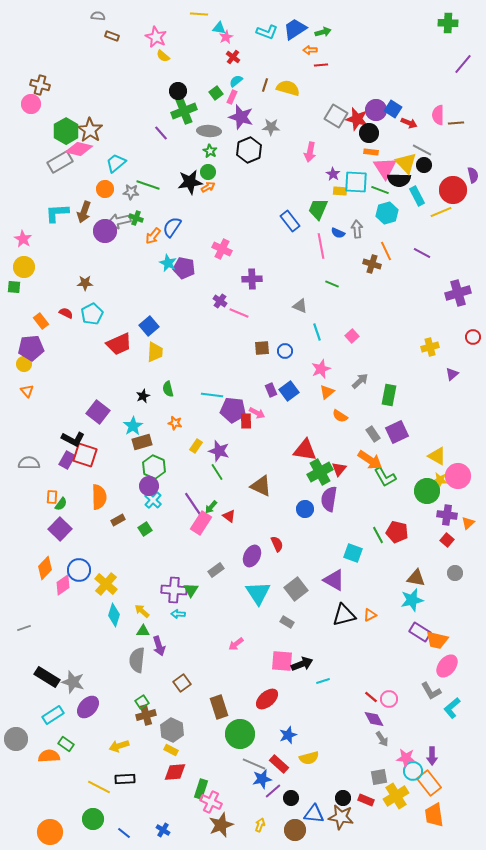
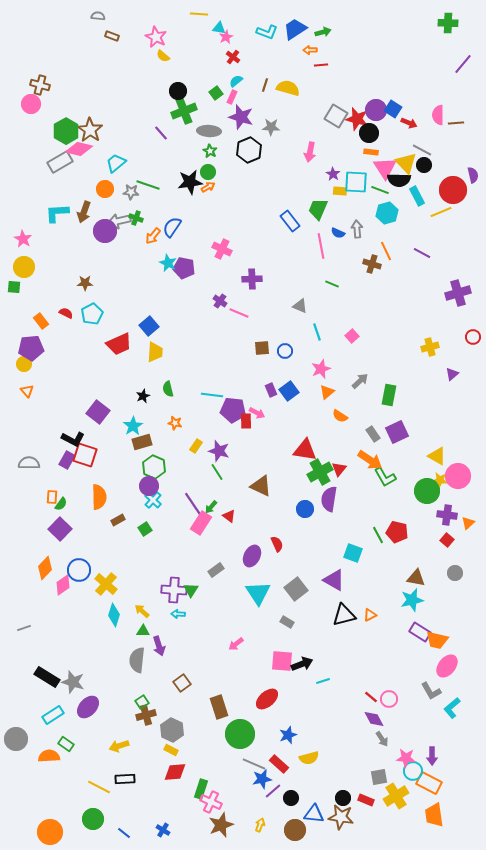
orange rectangle at (429, 783): rotated 25 degrees counterclockwise
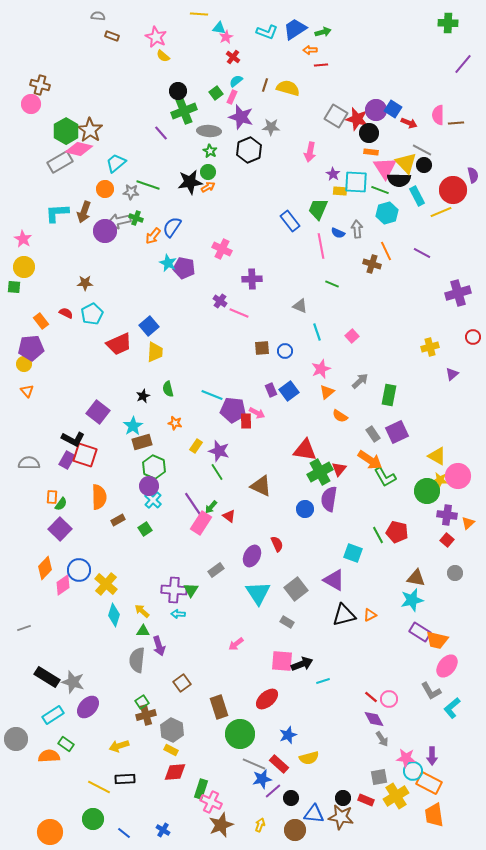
cyan line at (212, 395): rotated 15 degrees clockwise
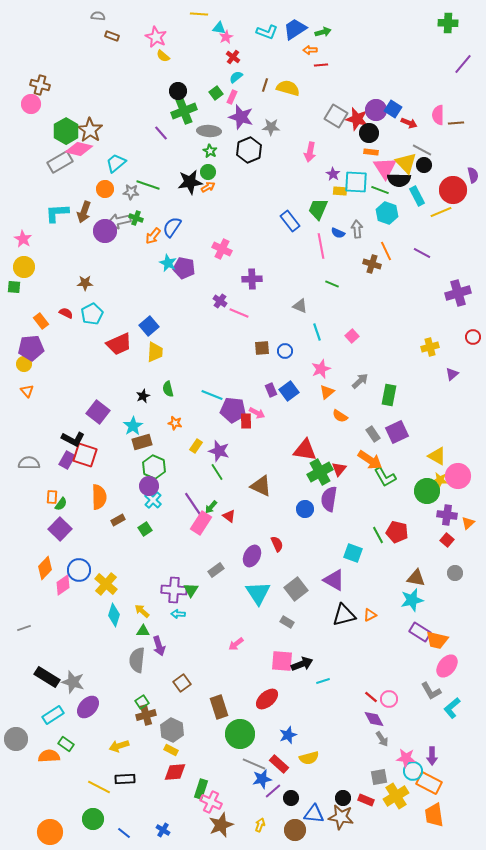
cyan semicircle at (236, 81): moved 4 px up
cyan hexagon at (387, 213): rotated 25 degrees counterclockwise
